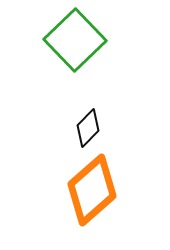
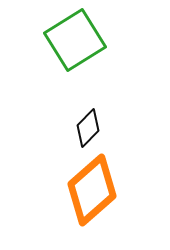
green square: rotated 12 degrees clockwise
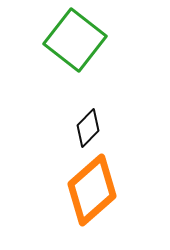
green square: rotated 20 degrees counterclockwise
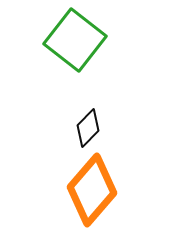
orange diamond: rotated 8 degrees counterclockwise
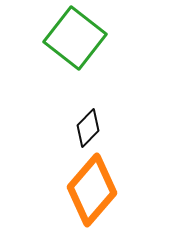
green square: moved 2 px up
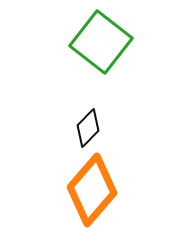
green square: moved 26 px right, 4 px down
